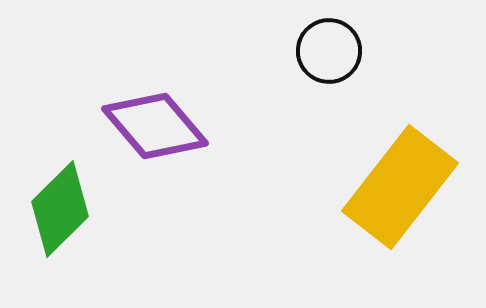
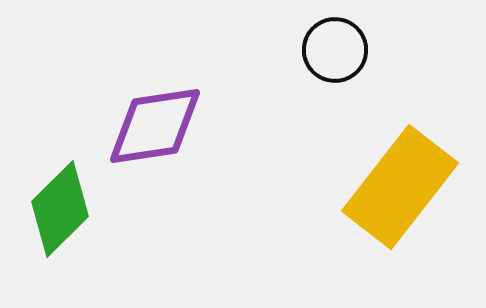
black circle: moved 6 px right, 1 px up
purple diamond: rotated 58 degrees counterclockwise
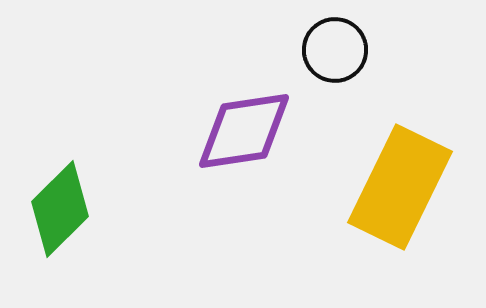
purple diamond: moved 89 px right, 5 px down
yellow rectangle: rotated 12 degrees counterclockwise
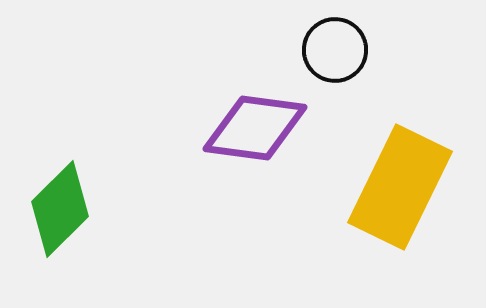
purple diamond: moved 11 px right, 3 px up; rotated 16 degrees clockwise
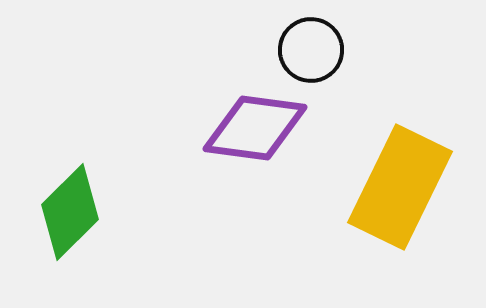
black circle: moved 24 px left
green diamond: moved 10 px right, 3 px down
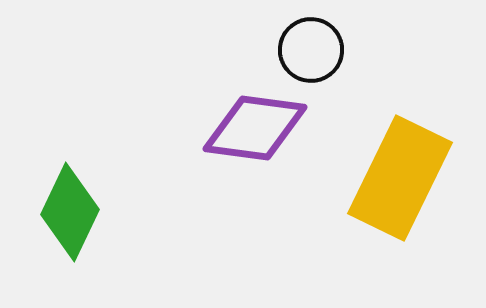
yellow rectangle: moved 9 px up
green diamond: rotated 20 degrees counterclockwise
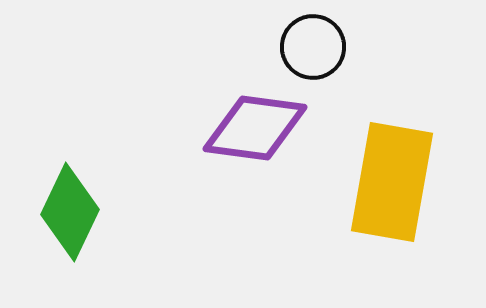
black circle: moved 2 px right, 3 px up
yellow rectangle: moved 8 px left, 4 px down; rotated 16 degrees counterclockwise
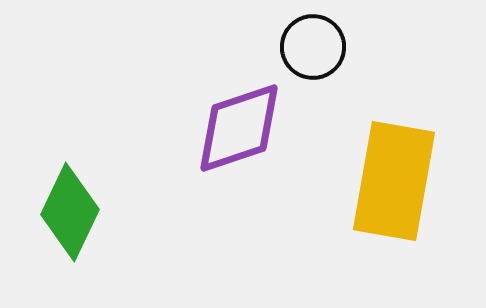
purple diamond: moved 16 px left; rotated 26 degrees counterclockwise
yellow rectangle: moved 2 px right, 1 px up
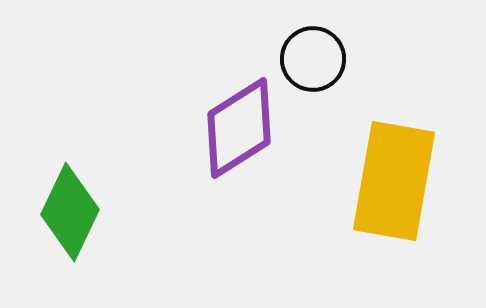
black circle: moved 12 px down
purple diamond: rotated 14 degrees counterclockwise
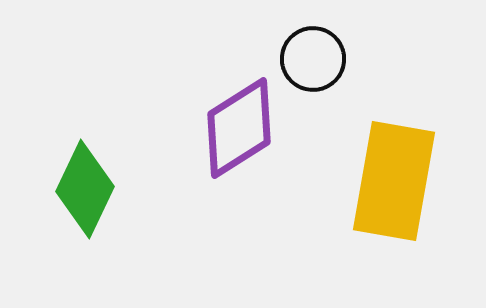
green diamond: moved 15 px right, 23 px up
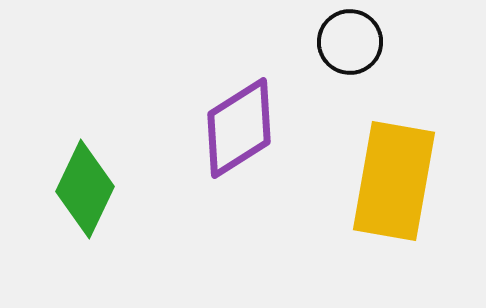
black circle: moved 37 px right, 17 px up
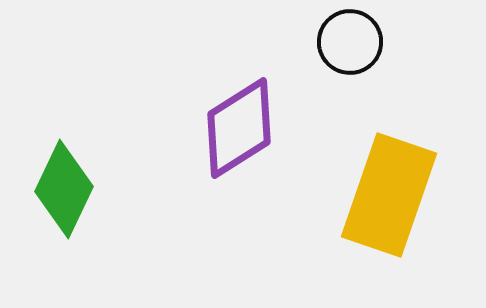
yellow rectangle: moved 5 px left, 14 px down; rotated 9 degrees clockwise
green diamond: moved 21 px left
